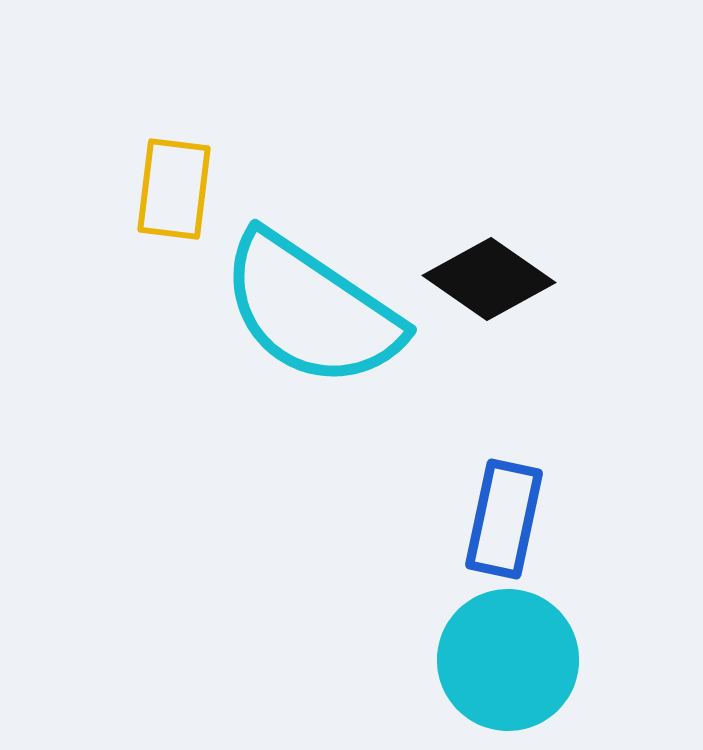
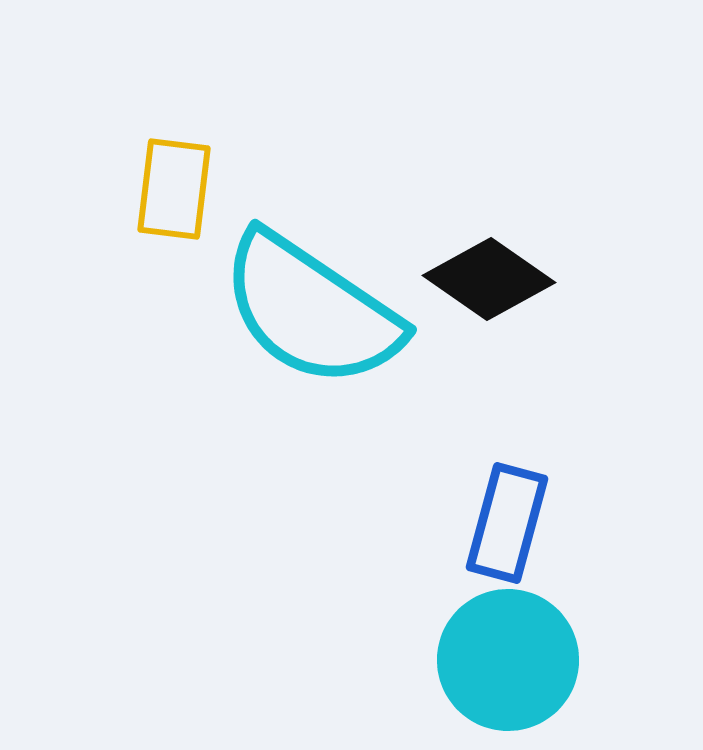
blue rectangle: moved 3 px right, 4 px down; rotated 3 degrees clockwise
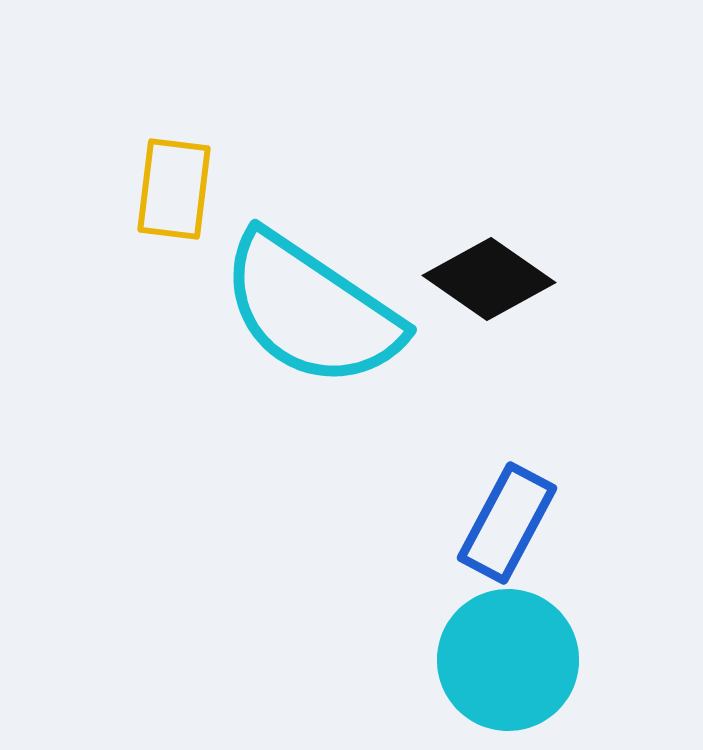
blue rectangle: rotated 13 degrees clockwise
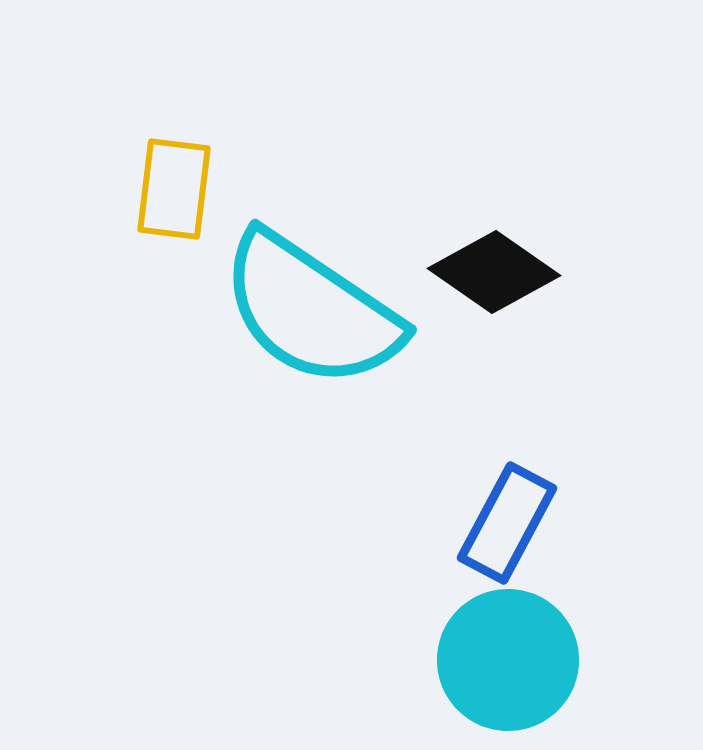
black diamond: moved 5 px right, 7 px up
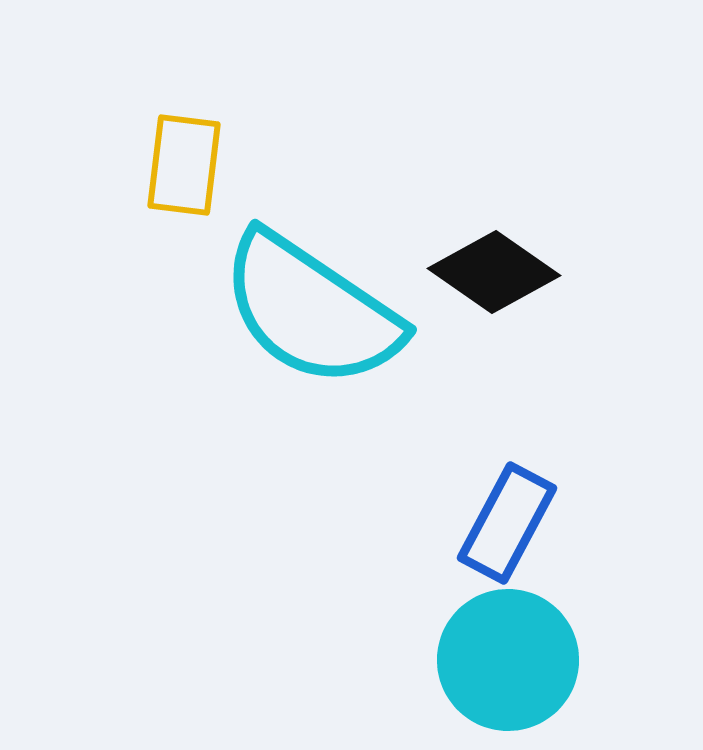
yellow rectangle: moved 10 px right, 24 px up
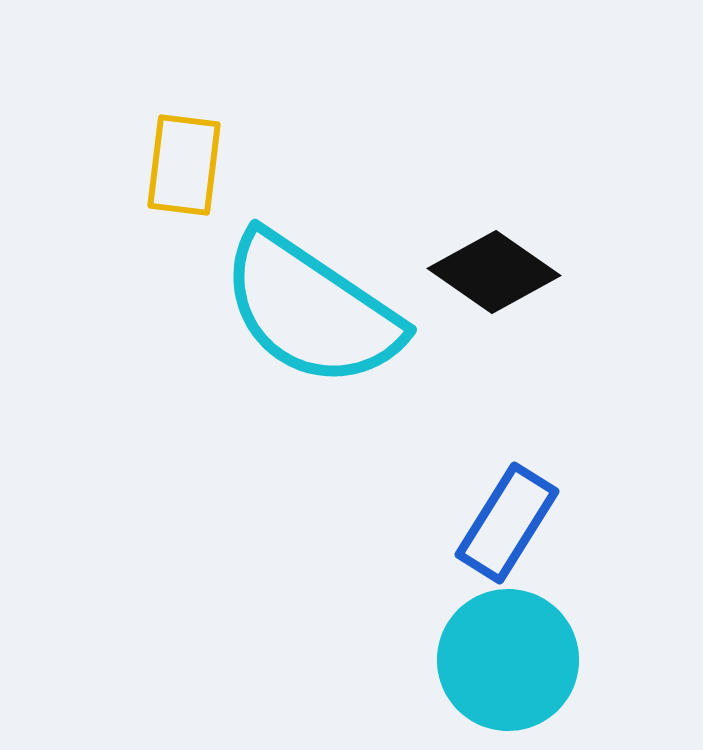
blue rectangle: rotated 4 degrees clockwise
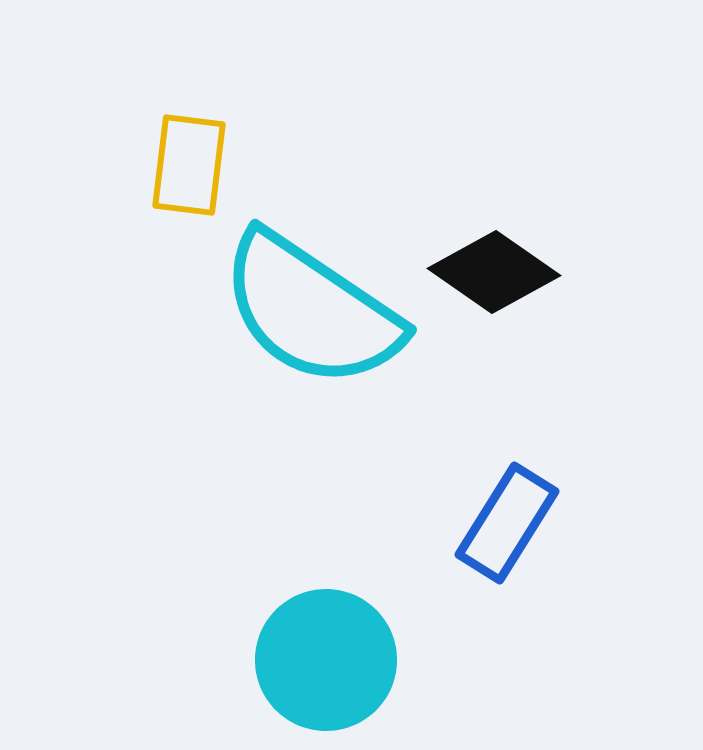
yellow rectangle: moved 5 px right
cyan circle: moved 182 px left
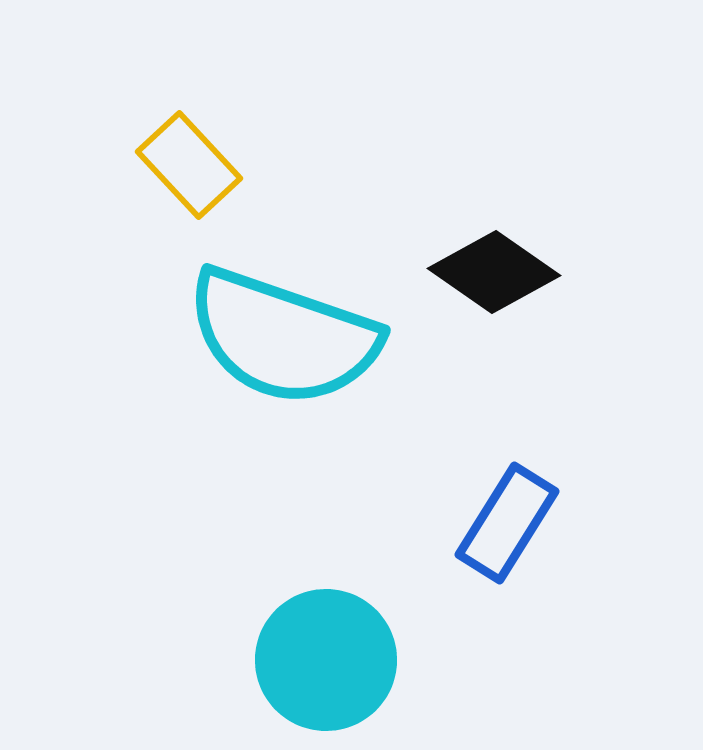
yellow rectangle: rotated 50 degrees counterclockwise
cyan semicircle: moved 28 px left, 27 px down; rotated 15 degrees counterclockwise
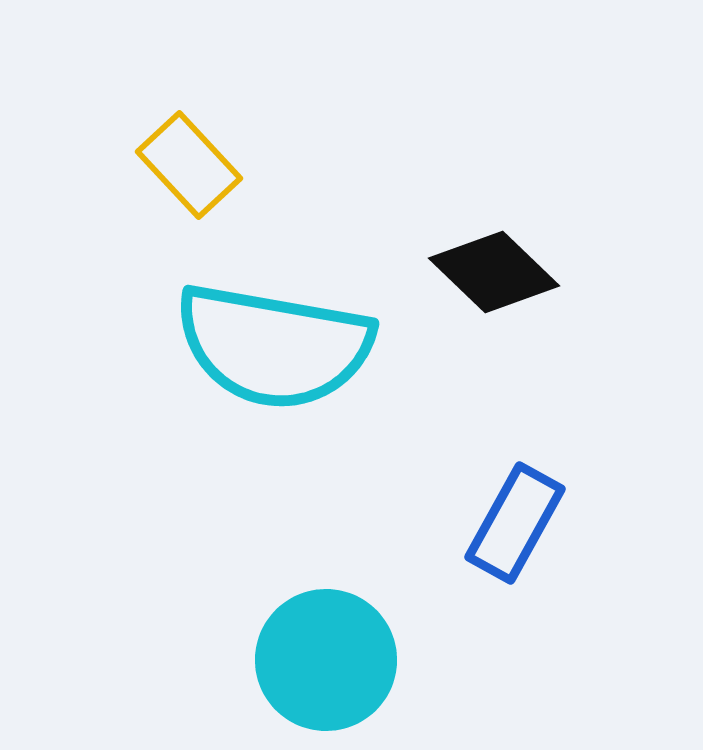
black diamond: rotated 9 degrees clockwise
cyan semicircle: moved 9 px left, 9 px down; rotated 9 degrees counterclockwise
blue rectangle: moved 8 px right; rotated 3 degrees counterclockwise
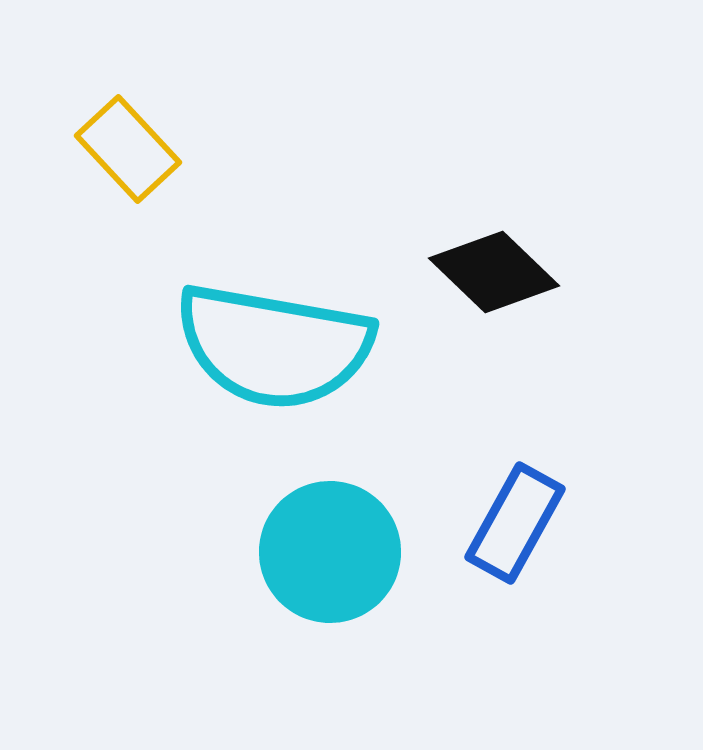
yellow rectangle: moved 61 px left, 16 px up
cyan circle: moved 4 px right, 108 px up
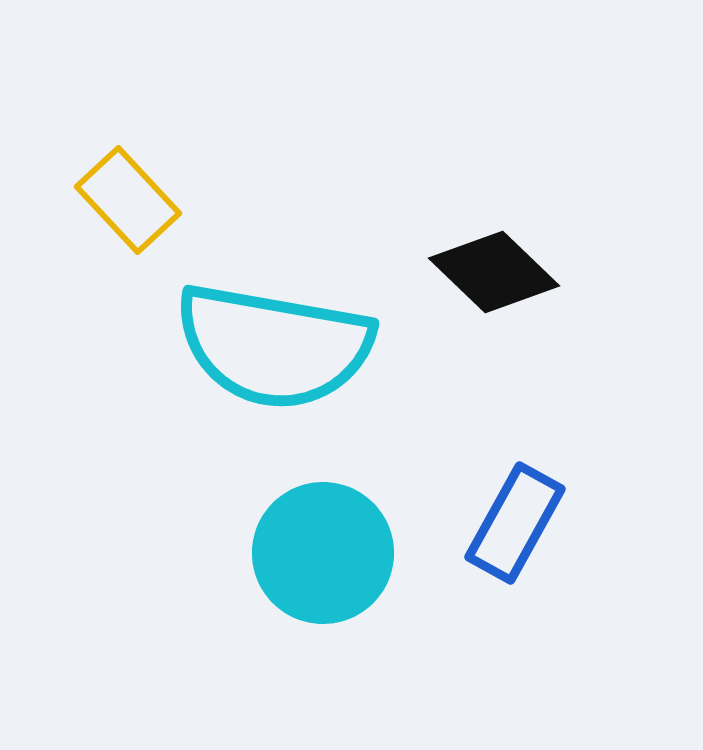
yellow rectangle: moved 51 px down
cyan circle: moved 7 px left, 1 px down
